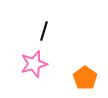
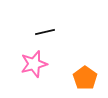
black line: moved 1 px right, 1 px down; rotated 60 degrees clockwise
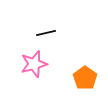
black line: moved 1 px right, 1 px down
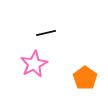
pink star: rotated 12 degrees counterclockwise
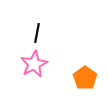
black line: moved 9 px left; rotated 66 degrees counterclockwise
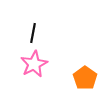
black line: moved 4 px left
